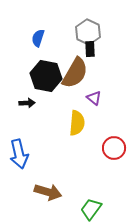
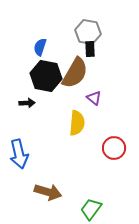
gray hexagon: rotated 15 degrees counterclockwise
blue semicircle: moved 2 px right, 9 px down
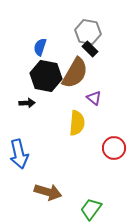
black rectangle: rotated 42 degrees counterclockwise
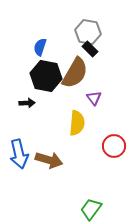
purple triangle: rotated 14 degrees clockwise
red circle: moved 2 px up
brown arrow: moved 1 px right, 32 px up
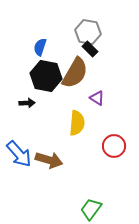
purple triangle: moved 3 px right; rotated 21 degrees counterclockwise
blue arrow: rotated 28 degrees counterclockwise
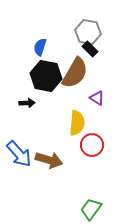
red circle: moved 22 px left, 1 px up
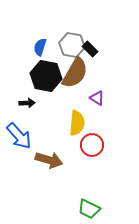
gray hexagon: moved 16 px left, 13 px down
blue arrow: moved 18 px up
green trapezoid: moved 2 px left; rotated 100 degrees counterclockwise
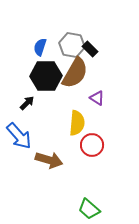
black hexagon: rotated 12 degrees counterclockwise
black arrow: rotated 42 degrees counterclockwise
green trapezoid: rotated 15 degrees clockwise
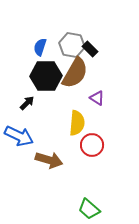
blue arrow: rotated 24 degrees counterclockwise
